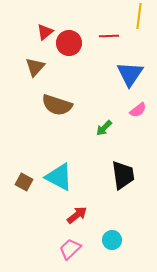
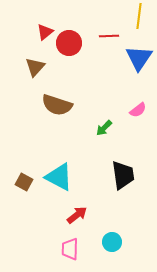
blue triangle: moved 9 px right, 16 px up
cyan circle: moved 2 px down
pink trapezoid: rotated 45 degrees counterclockwise
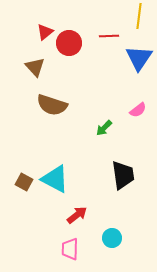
brown triangle: rotated 25 degrees counterclockwise
brown semicircle: moved 5 px left
cyan triangle: moved 4 px left, 2 px down
cyan circle: moved 4 px up
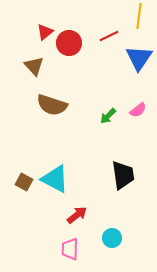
red line: rotated 24 degrees counterclockwise
brown triangle: moved 1 px left, 1 px up
green arrow: moved 4 px right, 12 px up
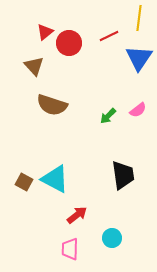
yellow line: moved 2 px down
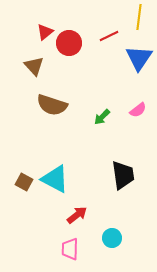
yellow line: moved 1 px up
green arrow: moved 6 px left, 1 px down
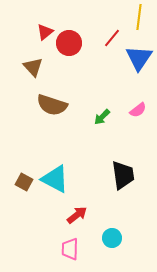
red line: moved 3 px right, 2 px down; rotated 24 degrees counterclockwise
brown triangle: moved 1 px left, 1 px down
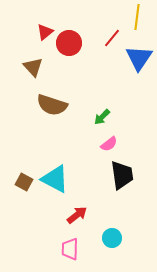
yellow line: moved 2 px left
pink semicircle: moved 29 px left, 34 px down
black trapezoid: moved 1 px left
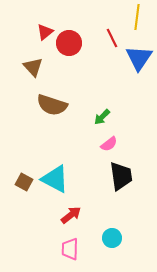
red line: rotated 66 degrees counterclockwise
black trapezoid: moved 1 px left, 1 px down
red arrow: moved 6 px left
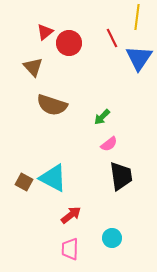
cyan triangle: moved 2 px left, 1 px up
